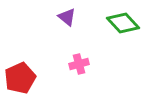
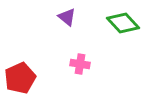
pink cross: moved 1 px right; rotated 24 degrees clockwise
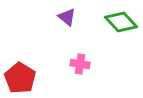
green diamond: moved 2 px left, 1 px up
red pentagon: rotated 16 degrees counterclockwise
